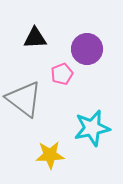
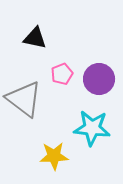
black triangle: rotated 15 degrees clockwise
purple circle: moved 12 px right, 30 px down
cyan star: rotated 18 degrees clockwise
yellow star: moved 4 px right, 1 px down
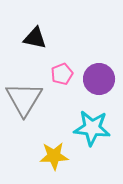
gray triangle: rotated 24 degrees clockwise
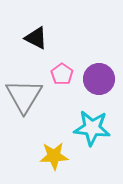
black triangle: moved 1 px right; rotated 15 degrees clockwise
pink pentagon: rotated 15 degrees counterclockwise
gray triangle: moved 3 px up
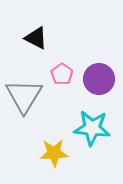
yellow star: moved 3 px up
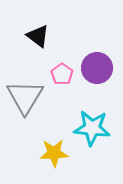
black triangle: moved 2 px right, 2 px up; rotated 10 degrees clockwise
purple circle: moved 2 px left, 11 px up
gray triangle: moved 1 px right, 1 px down
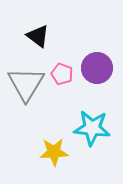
pink pentagon: rotated 15 degrees counterclockwise
gray triangle: moved 1 px right, 13 px up
yellow star: moved 1 px up
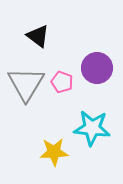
pink pentagon: moved 8 px down
